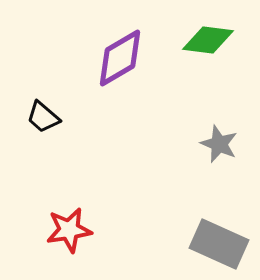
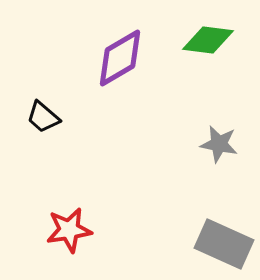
gray star: rotated 12 degrees counterclockwise
gray rectangle: moved 5 px right
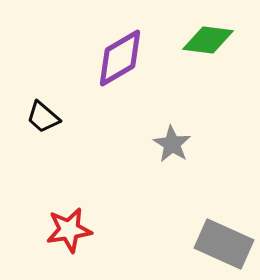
gray star: moved 47 px left; rotated 21 degrees clockwise
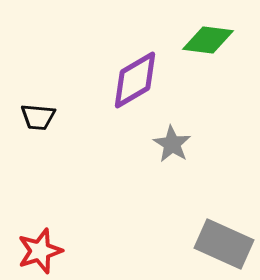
purple diamond: moved 15 px right, 22 px down
black trapezoid: moved 5 px left; rotated 36 degrees counterclockwise
red star: moved 29 px left, 21 px down; rotated 9 degrees counterclockwise
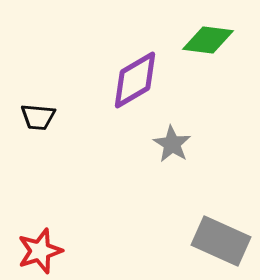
gray rectangle: moved 3 px left, 3 px up
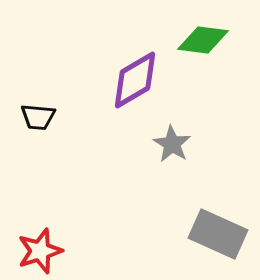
green diamond: moved 5 px left
gray rectangle: moved 3 px left, 7 px up
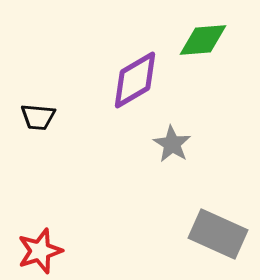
green diamond: rotated 12 degrees counterclockwise
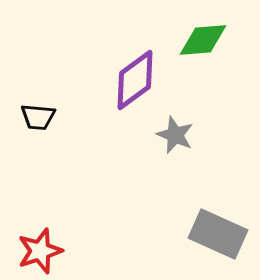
purple diamond: rotated 6 degrees counterclockwise
gray star: moved 3 px right, 9 px up; rotated 9 degrees counterclockwise
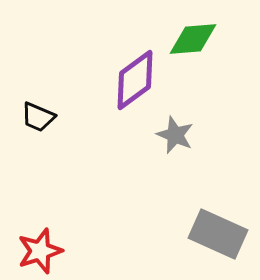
green diamond: moved 10 px left, 1 px up
black trapezoid: rotated 18 degrees clockwise
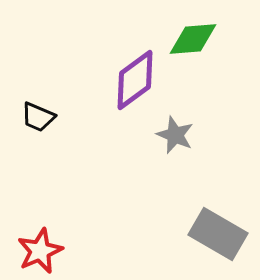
gray rectangle: rotated 6 degrees clockwise
red star: rotated 6 degrees counterclockwise
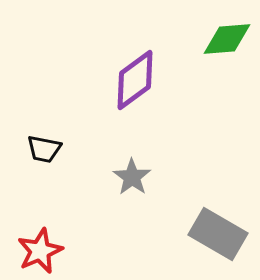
green diamond: moved 34 px right
black trapezoid: moved 6 px right, 32 px down; rotated 12 degrees counterclockwise
gray star: moved 43 px left, 42 px down; rotated 12 degrees clockwise
